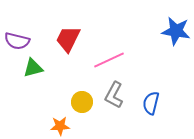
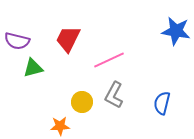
blue semicircle: moved 11 px right
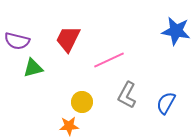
gray L-shape: moved 13 px right
blue semicircle: moved 4 px right; rotated 15 degrees clockwise
orange star: moved 9 px right
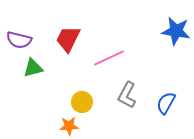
purple semicircle: moved 2 px right, 1 px up
pink line: moved 2 px up
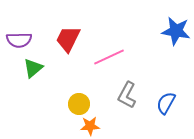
purple semicircle: rotated 15 degrees counterclockwise
pink line: moved 1 px up
green triangle: rotated 25 degrees counterclockwise
yellow circle: moved 3 px left, 2 px down
orange star: moved 21 px right
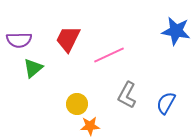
pink line: moved 2 px up
yellow circle: moved 2 px left
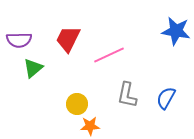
gray L-shape: rotated 16 degrees counterclockwise
blue semicircle: moved 5 px up
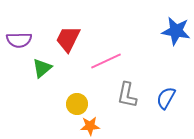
pink line: moved 3 px left, 6 px down
green triangle: moved 9 px right
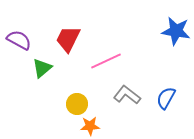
purple semicircle: rotated 150 degrees counterclockwise
gray L-shape: rotated 116 degrees clockwise
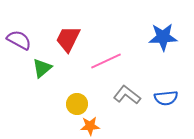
blue star: moved 13 px left, 6 px down; rotated 12 degrees counterclockwise
blue semicircle: rotated 125 degrees counterclockwise
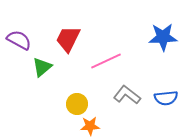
green triangle: moved 1 px up
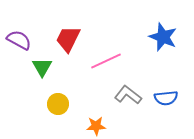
blue star: rotated 24 degrees clockwise
green triangle: rotated 20 degrees counterclockwise
gray L-shape: moved 1 px right
yellow circle: moved 19 px left
orange star: moved 6 px right
